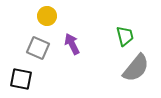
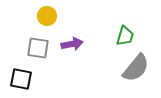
green trapezoid: rotated 30 degrees clockwise
purple arrow: rotated 105 degrees clockwise
gray square: rotated 15 degrees counterclockwise
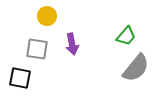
green trapezoid: moved 1 px right; rotated 25 degrees clockwise
purple arrow: rotated 90 degrees clockwise
gray square: moved 1 px left, 1 px down
black square: moved 1 px left, 1 px up
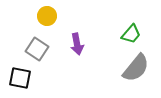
green trapezoid: moved 5 px right, 2 px up
purple arrow: moved 5 px right
gray square: rotated 25 degrees clockwise
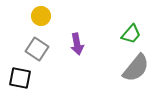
yellow circle: moved 6 px left
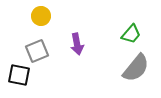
gray square: moved 2 px down; rotated 35 degrees clockwise
black square: moved 1 px left, 3 px up
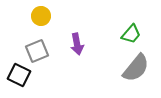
black square: rotated 15 degrees clockwise
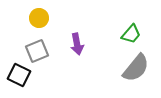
yellow circle: moved 2 px left, 2 px down
